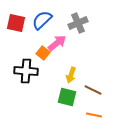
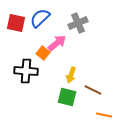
blue semicircle: moved 2 px left, 2 px up
orange line: moved 10 px right
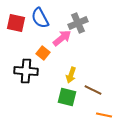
blue semicircle: rotated 75 degrees counterclockwise
pink arrow: moved 5 px right, 5 px up
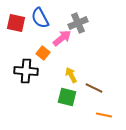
yellow arrow: rotated 133 degrees clockwise
brown line: moved 1 px right, 2 px up
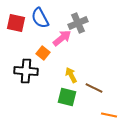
orange line: moved 5 px right
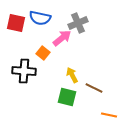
blue semicircle: rotated 50 degrees counterclockwise
black cross: moved 2 px left
yellow arrow: moved 1 px right
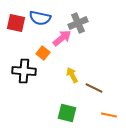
green square: moved 16 px down
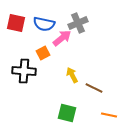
blue semicircle: moved 4 px right, 6 px down
orange square: rotated 24 degrees clockwise
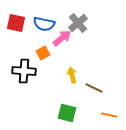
gray cross: rotated 18 degrees counterclockwise
yellow arrow: rotated 14 degrees clockwise
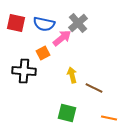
orange line: moved 3 px down
